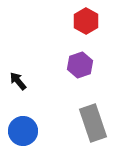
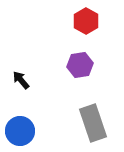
purple hexagon: rotated 10 degrees clockwise
black arrow: moved 3 px right, 1 px up
blue circle: moved 3 px left
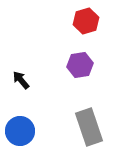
red hexagon: rotated 15 degrees clockwise
gray rectangle: moved 4 px left, 4 px down
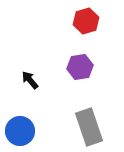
purple hexagon: moved 2 px down
black arrow: moved 9 px right
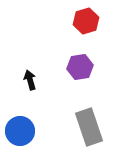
black arrow: rotated 24 degrees clockwise
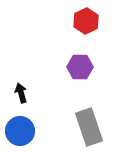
red hexagon: rotated 10 degrees counterclockwise
purple hexagon: rotated 10 degrees clockwise
black arrow: moved 9 px left, 13 px down
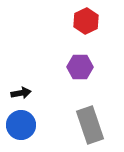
black arrow: rotated 96 degrees clockwise
gray rectangle: moved 1 px right, 2 px up
blue circle: moved 1 px right, 6 px up
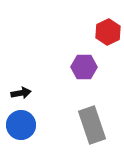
red hexagon: moved 22 px right, 11 px down
purple hexagon: moved 4 px right
gray rectangle: moved 2 px right
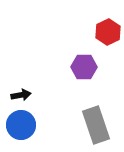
black arrow: moved 2 px down
gray rectangle: moved 4 px right
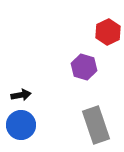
purple hexagon: rotated 15 degrees clockwise
